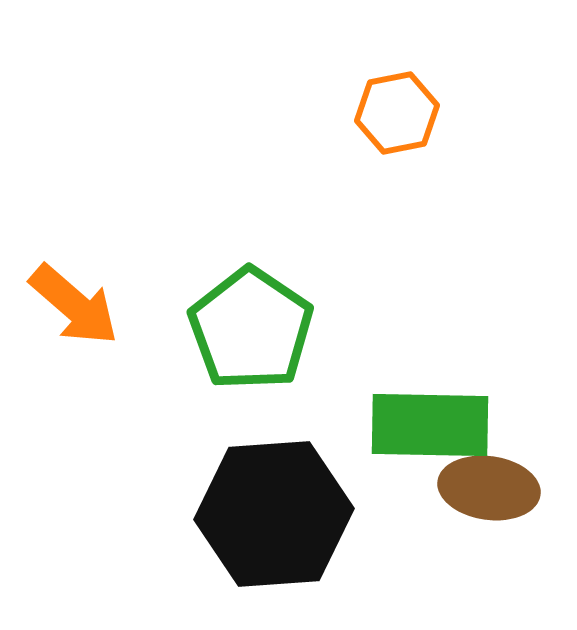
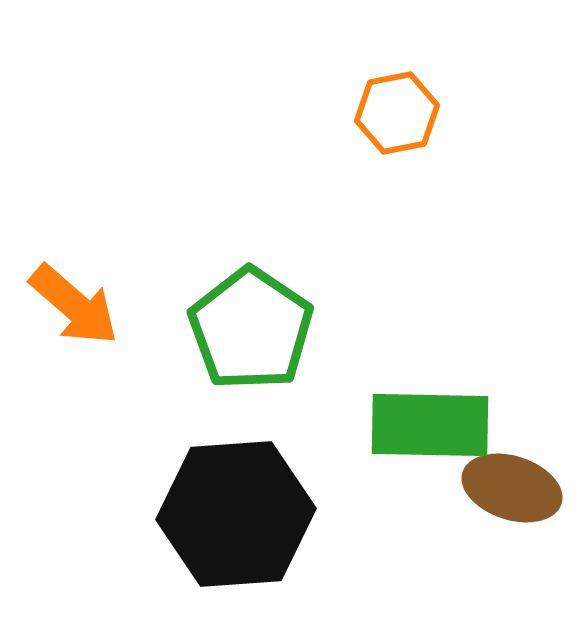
brown ellipse: moved 23 px right; rotated 10 degrees clockwise
black hexagon: moved 38 px left
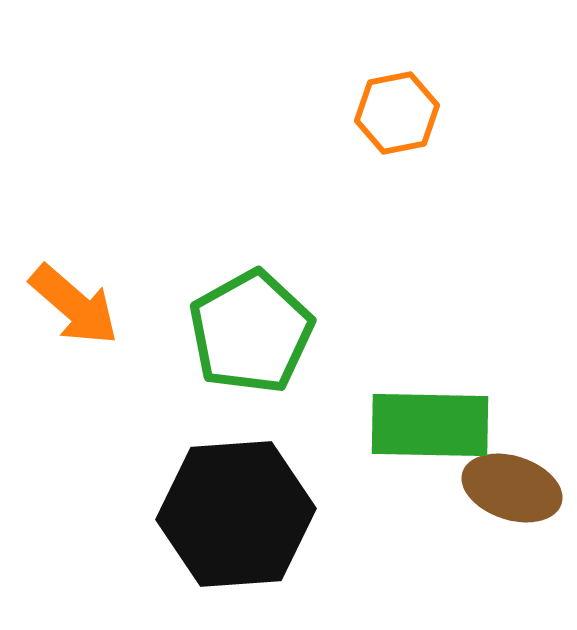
green pentagon: moved 3 px down; rotated 9 degrees clockwise
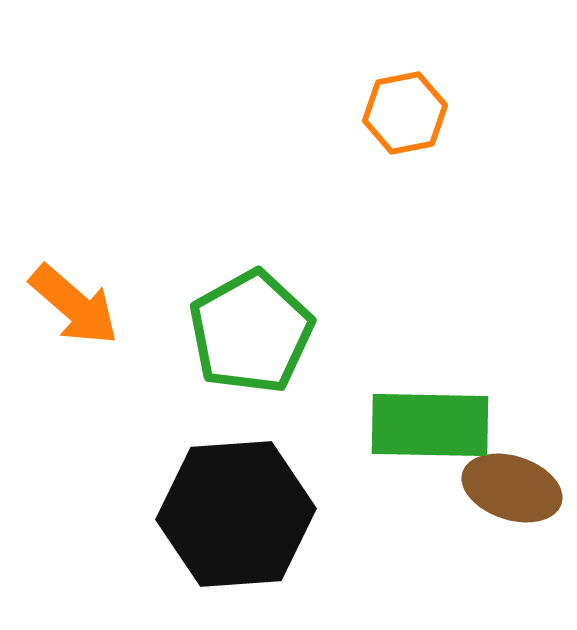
orange hexagon: moved 8 px right
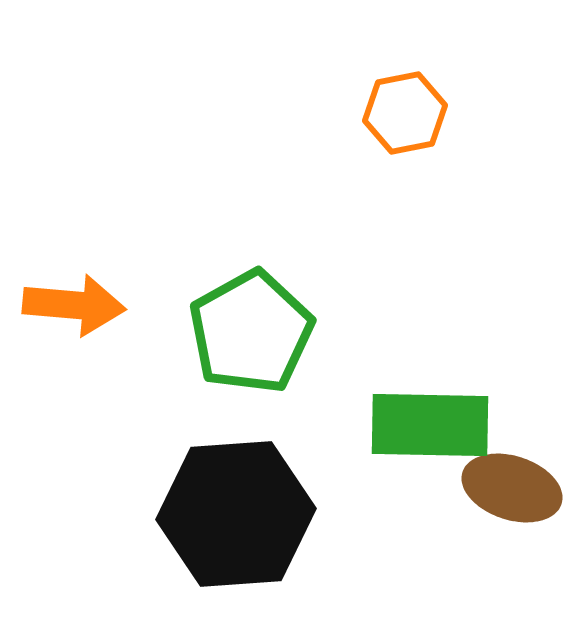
orange arrow: rotated 36 degrees counterclockwise
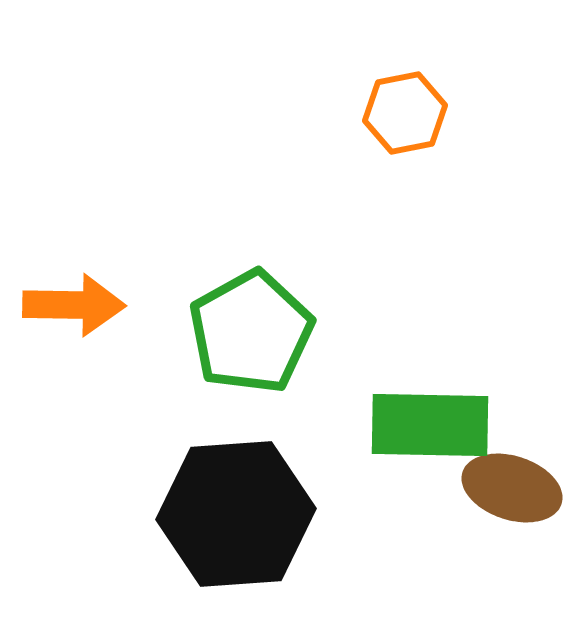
orange arrow: rotated 4 degrees counterclockwise
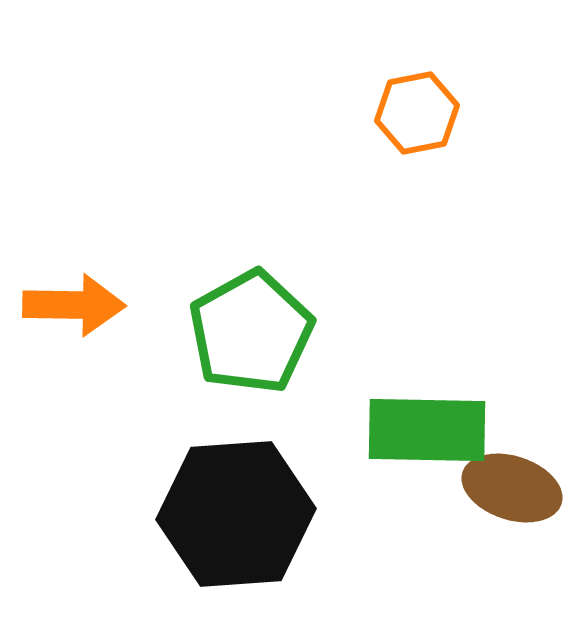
orange hexagon: moved 12 px right
green rectangle: moved 3 px left, 5 px down
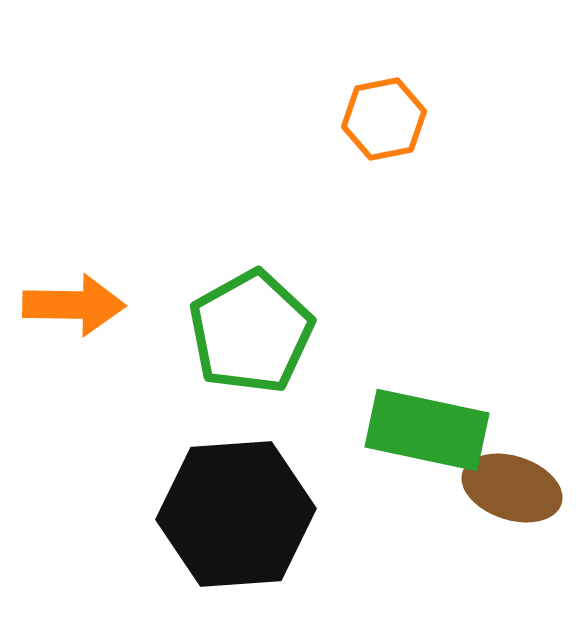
orange hexagon: moved 33 px left, 6 px down
green rectangle: rotated 11 degrees clockwise
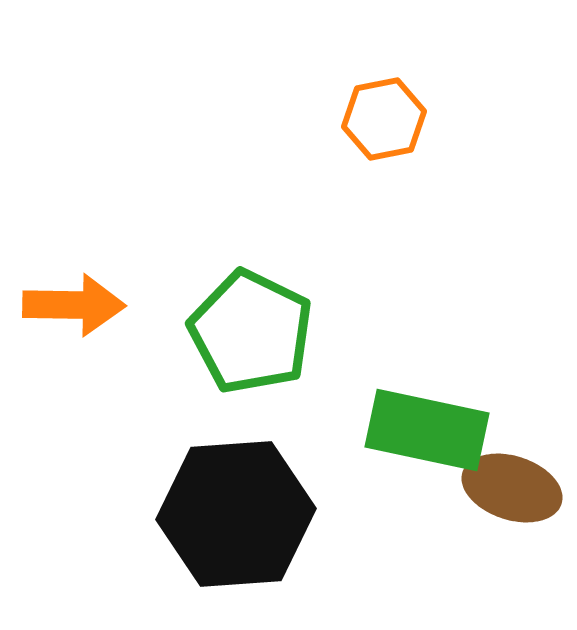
green pentagon: rotated 17 degrees counterclockwise
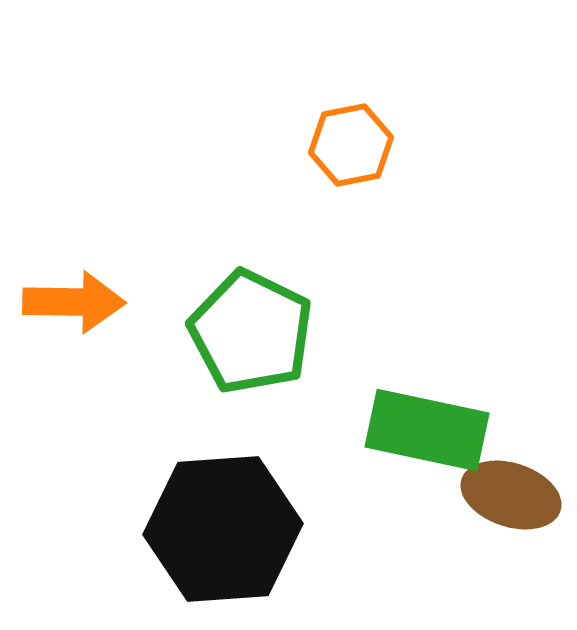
orange hexagon: moved 33 px left, 26 px down
orange arrow: moved 3 px up
brown ellipse: moved 1 px left, 7 px down
black hexagon: moved 13 px left, 15 px down
